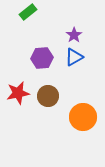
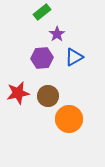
green rectangle: moved 14 px right
purple star: moved 17 px left, 1 px up
orange circle: moved 14 px left, 2 px down
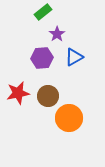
green rectangle: moved 1 px right
orange circle: moved 1 px up
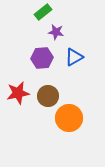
purple star: moved 1 px left, 2 px up; rotated 28 degrees counterclockwise
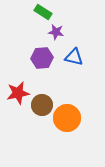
green rectangle: rotated 72 degrees clockwise
blue triangle: rotated 42 degrees clockwise
brown circle: moved 6 px left, 9 px down
orange circle: moved 2 px left
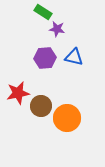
purple star: moved 1 px right, 3 px up
purple hexagon: moved 3 px right
brown circle: moved 1 px left, 1 px down
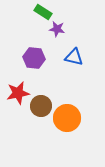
purple hexagon: moved 11 px left; rotated 10 degrees clockwise
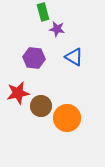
green rectangle: rotated 42 degrees clockwise
blue triangle: rotated 18 degrees clockwise
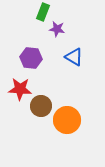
green rectangle: rotated 36 degrees clockwise
purple hexagon: moved 3 px left
red star: moved 2 px right, 4 px up; rotated 15 degrees clockwise
orange circle: moved 2 px down
